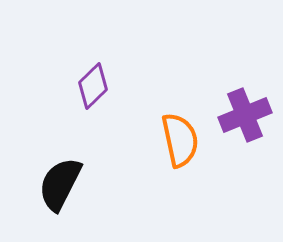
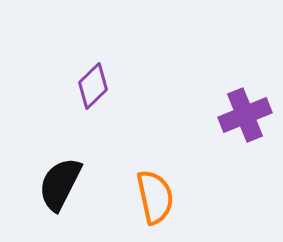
orange semicircle: moved 25 px left, 57 px down
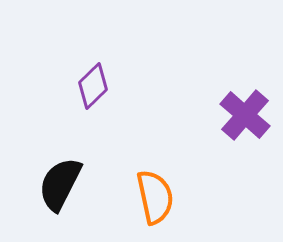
purple cross: rotated 27 degrees counterclockwise
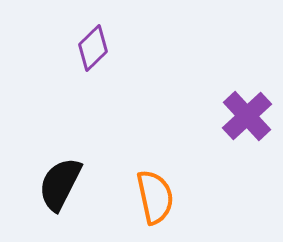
purple diamond: moved 38 px up
purple cross: moved 2 px right, 1 px down; rotated 6 degrees clockwise
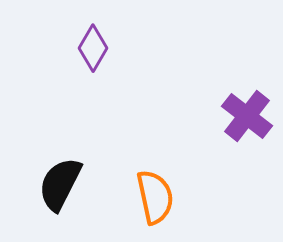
purple diamond: rotated 15 degrees counterclockwise
purple cross: rotated 9 degrees counterclockwise
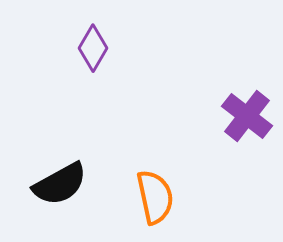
black semicircle: rotated 146 degrees counterclockwise
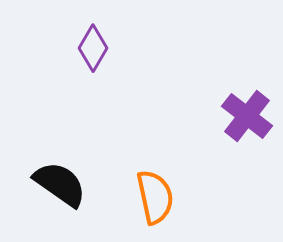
black semicircle: rotated 116 degrees counterclockwise
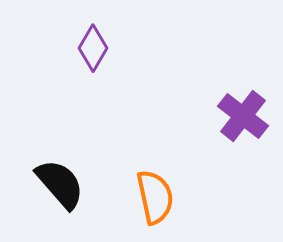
purple cross: moved 4 px left
black semicircle: rotated 14 degrees clockwise
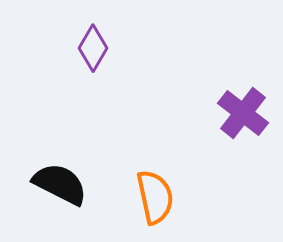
purple cross: moved 3 px up
black semicircle: rotated 22 degrees counterclockwise
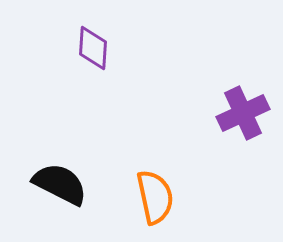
purple diamond: rotated 27 degrees counterclockwise
purple cross: rotated 27 degrees clockwise
